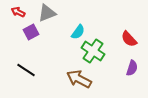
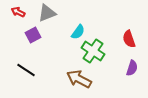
purple square: moved 2 px right, 3 px down
red semicircle: rotated 24 degrees clockwise
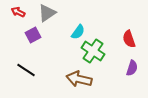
gray triangle: rotated 12 degrees counterclockwise
brown arrow: rotated 15 degrees counterclockwise
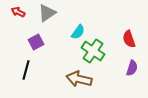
purple square: moved 3 px right, 7 px down
black line: rotated 72 degrees clockwise
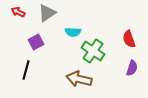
cyan semicircle: moved 5 px left; rotated 56 degrees clockwise
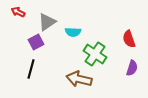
gray triangle: moved 9 px down
green cross: moved 2 px right, 3 px down
black line: moved 5 px right, 1 px up
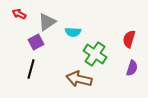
red arrow: moved 1 px right, 2 px down
red semicircle: rotated 36 degrees clockwise
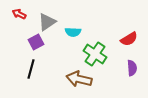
red semicircle: rotated 138 degrees counterclockwise
purple semicircle: rotated 21 degrees counterclockwise
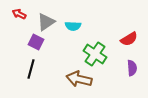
gray triangle: moved 1 px left
cyan semicircle: moved 6 px up
purple square: rotated 35 degrees counterclockwise
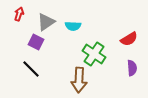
red arrow: rotated 80 degrees clockwise
green cross: moved 1 px left
black line: rotated 60 degrees counterclockwise
brown arrow: moved 1 px down; rotated 100 degrees counterclockwise
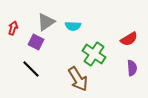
red arrow: moved 6 px left, 14 px down
brown arrow: moved 1 px left, 1 px up; rotated 35 degrees counterclockwise
